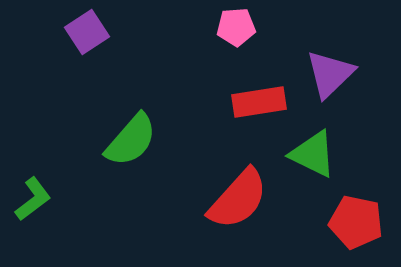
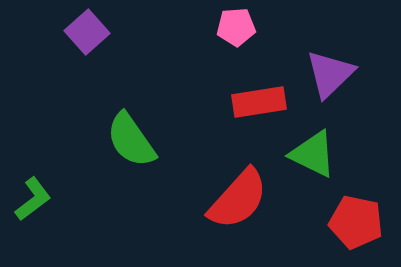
purple square: rotated 9 degrees counterclockwise
green semicircle: rotated 104 degrees clockwise
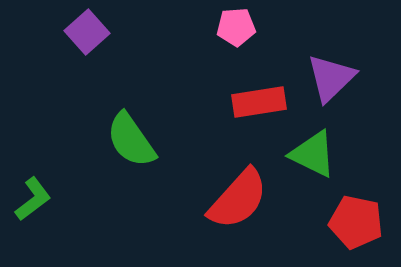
purple triangle: moved 1 px right, 4 px down
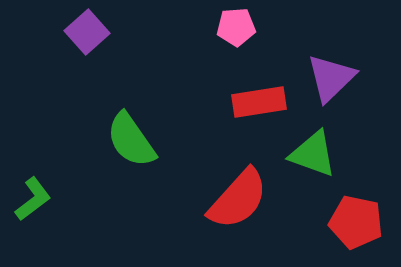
green triangle: rotated 6 degrees counterclockwise
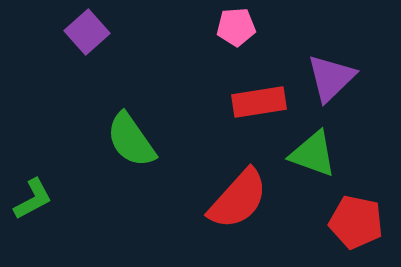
green L-shape: rotated 9 degrees clockwise
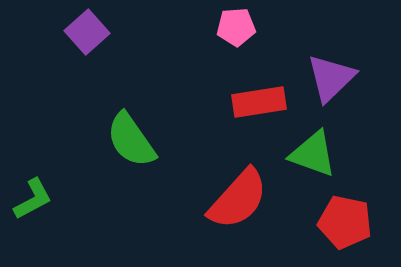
red pentagon: moved 11 px left
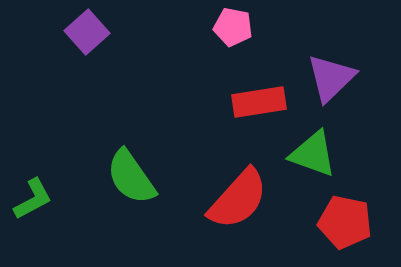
pink pentagon: moved 3 px left; rotated 15 degrees clockwise
green semicircle: moved 37 px down
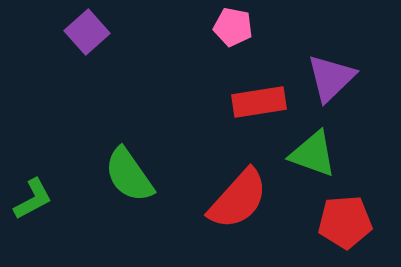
green semicircle: moved 2 px left, 2 px up
red pentagon: rotated 16 degrees counterclockwise
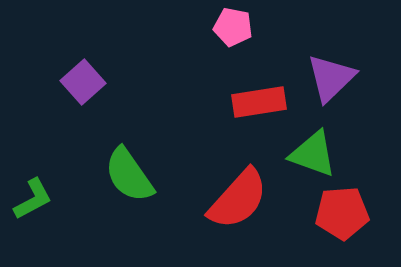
purple square: moved 4 px left, 50 px down
red pentagon: moved 3 px left, 9 px up
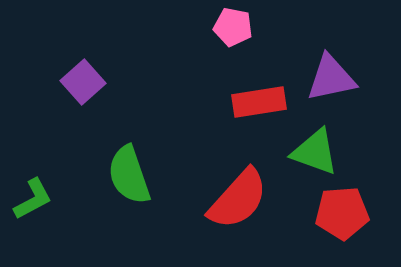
purple triangle: rotated 32 degrees clockwise
green triangle: moved 2 px right, 2 px up
green semicircle: rotated 16 degrees clockwise
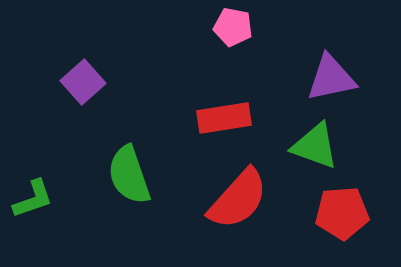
red rectangle: moved 35 px left, 16 px down
green triangle: moved 6 px up
green L-shape: rotated 9 degrees clockwise
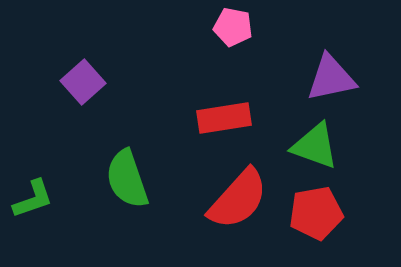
green semicircle: moved 2 px left, 4 px down
red pentagon: moved 26 px left; rotated 6 degrees counterclockwise
